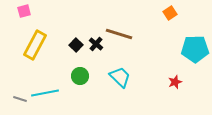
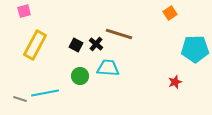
black square: rotated 16 degrees counterclockwise
cyan trapezoid: moved 12 px left, 9 px up; rotated 40 degrees counterclockwise
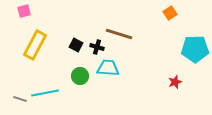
black cross: moved 1 px right, 3 px down; rotated 24 degrees counterclockwise
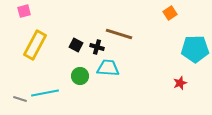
red star: moved 5 px right, 1 px down
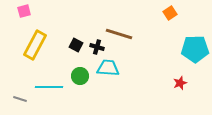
cyan line: moved 4 px right, 6 px up; rotated 12 degrees clockwise
